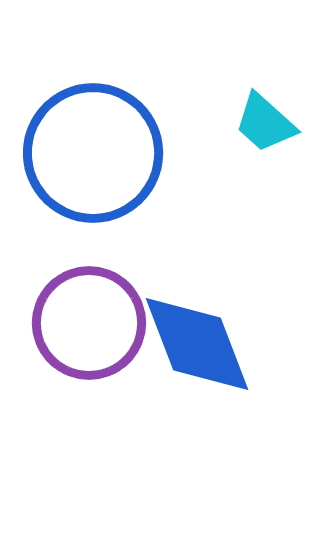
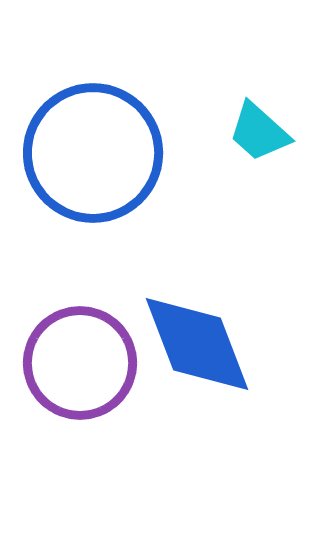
cyan trapezoid: moved 6 px left, 9 px down
purple circle: moved 9 px left, 40 px down
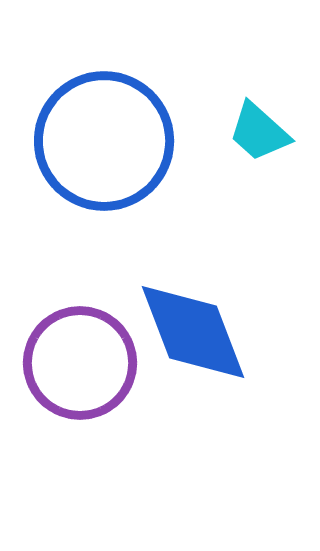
blue circle: moved 11 px right, 12 px up
blue diamond: moved 4 px left, 12 px up
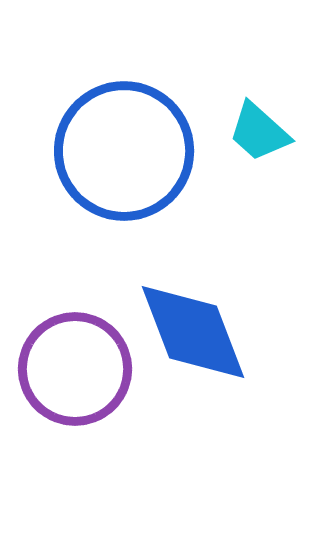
blue circle: moved 20 px right, 10 px down
purple circle: moved 5 px left, 6 px down
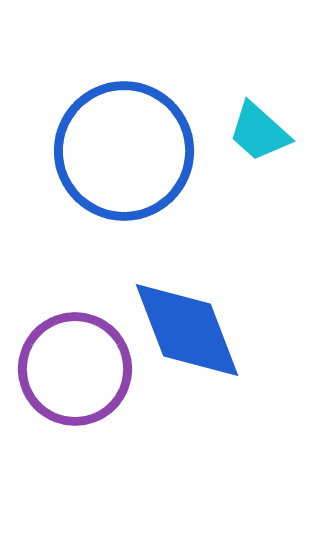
blue diamond: moved 6 px left, 2 px up
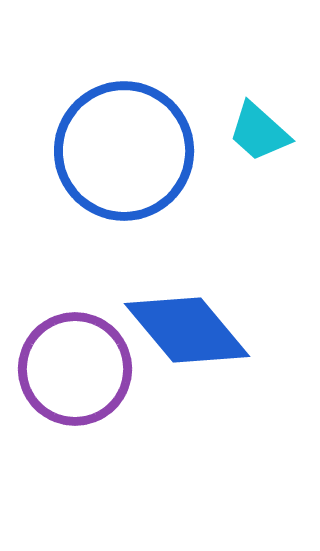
blue diamond: rotated 19 degrees counterclockwise
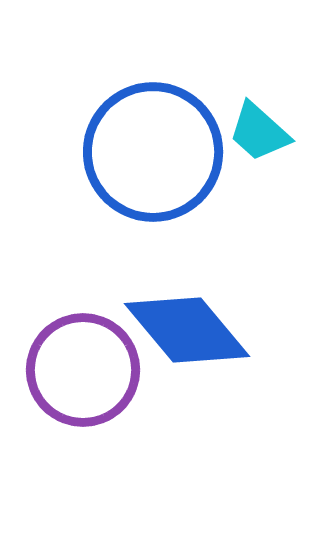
blue circle: moved 29 px right, 1 px down
purple circle: moved 8 px right, 1 px down
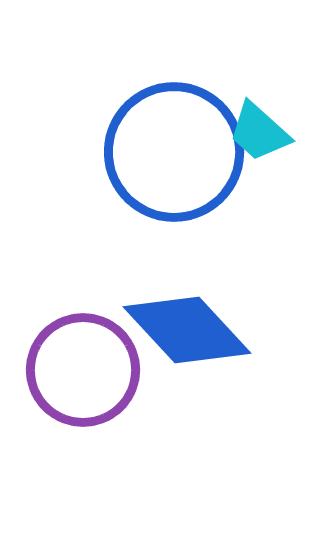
blue circle: moved 21 px right
blue diamond: rotated 3 degrees counterclockwise
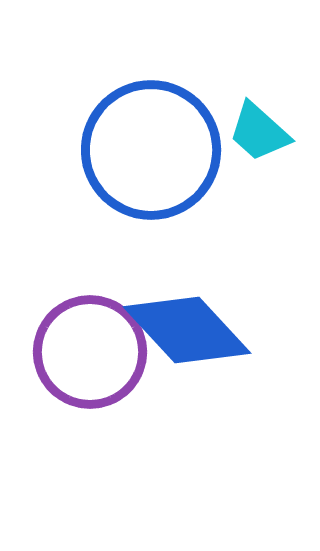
blue circle: moved 23 px left, 2 px up
purple circle: moved 7 px right, 18 px up
